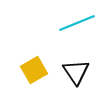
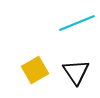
yellow square: moved 1 px right
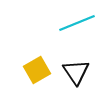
yellow square: moved 2 px right
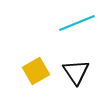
yellow square: moved 1 px left, 1 px down
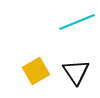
cyan line: moved 1 px up
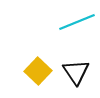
yellow square: moved 2 px right; rotated 16 degrees counterclockwise
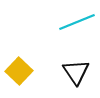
yellow square: moved 19 px left
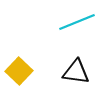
black triangle: rotated 48 degrees counterclockwise
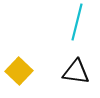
cyan line: rotated 54 degrees counterclockwise
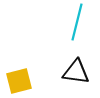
yellow square: moved 10 px down; rotated 32 degrees clockwise
